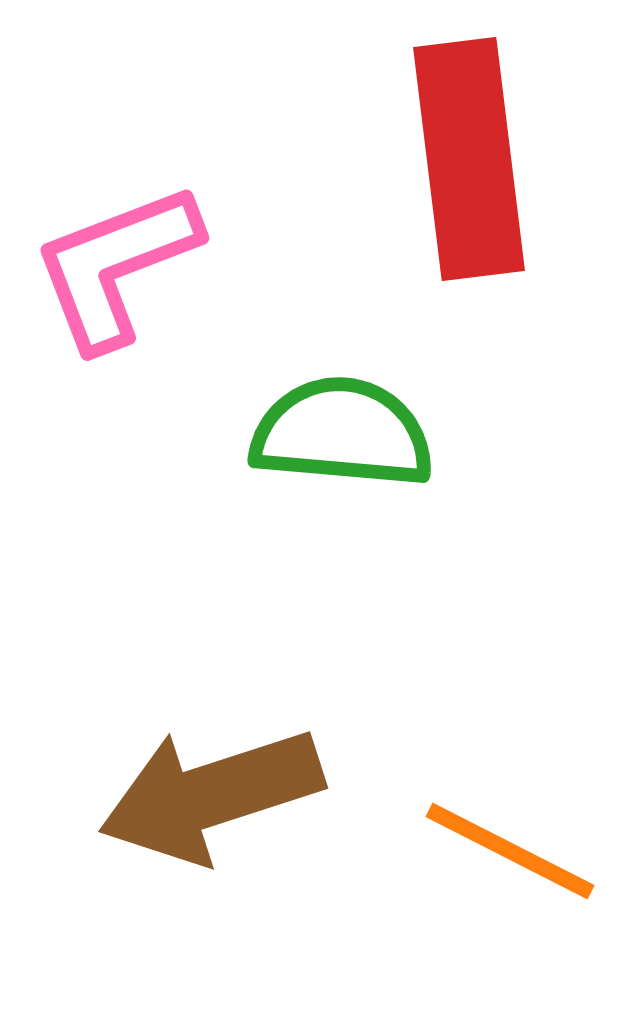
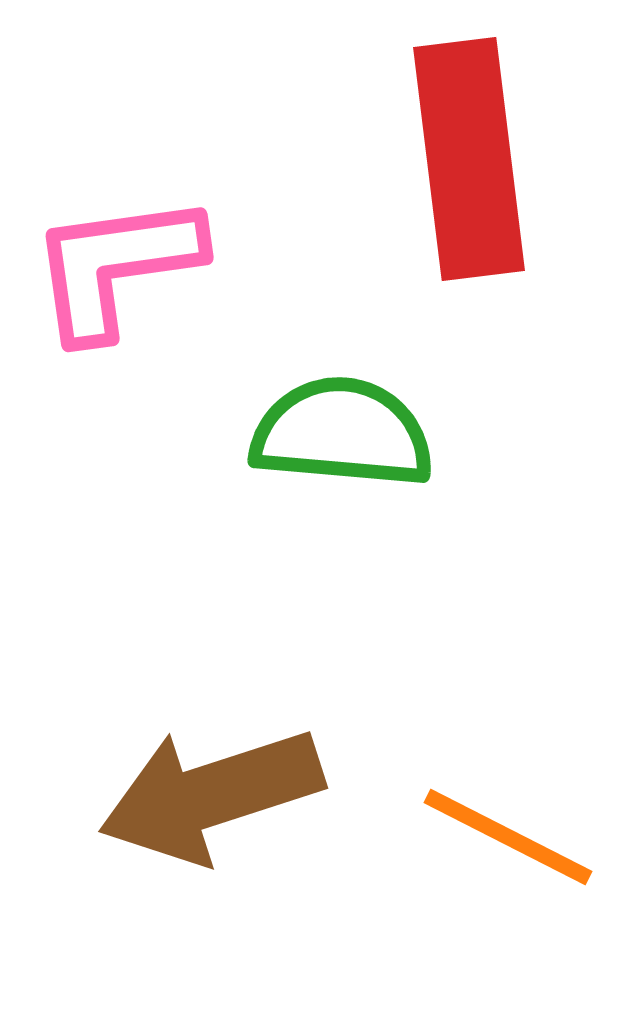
pink L-shape: rotated 13 degrees clockwise
orange line: moved 2 px left, 14 px up
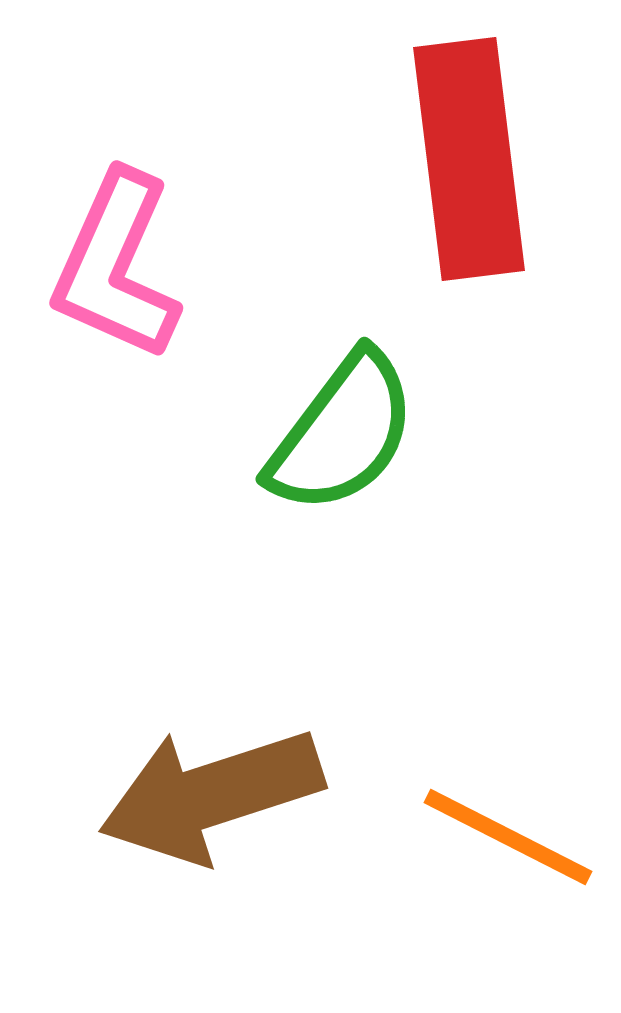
pink L-shape: rotated 58 degrees counterclockwise
green semicircle: rotated 122 degrees clockwise
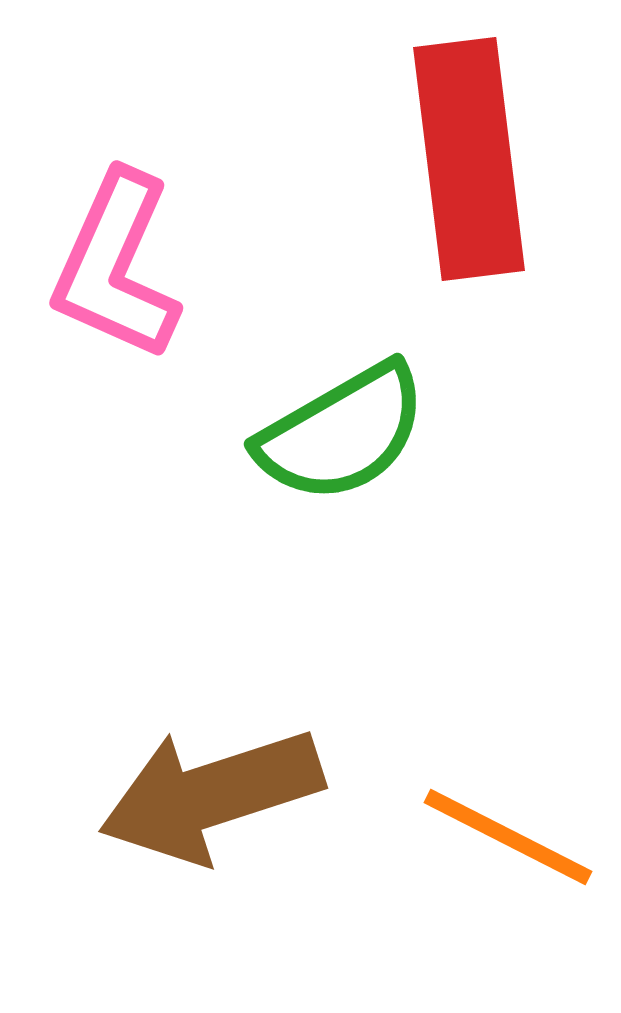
green semicircle: rotated 23 degrees clockwise
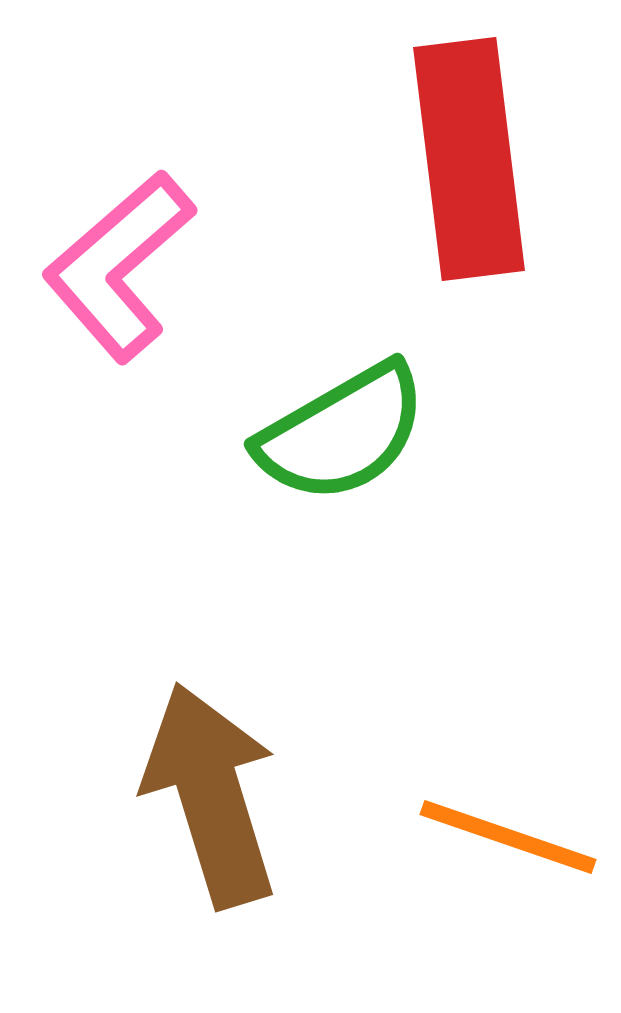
pink L-shape: moved 3 px right; rotated 25 degrees clockwise
brown arrow: rotated 91 degrees clockwise
orange line: rotated 8 degrees counterclockwise
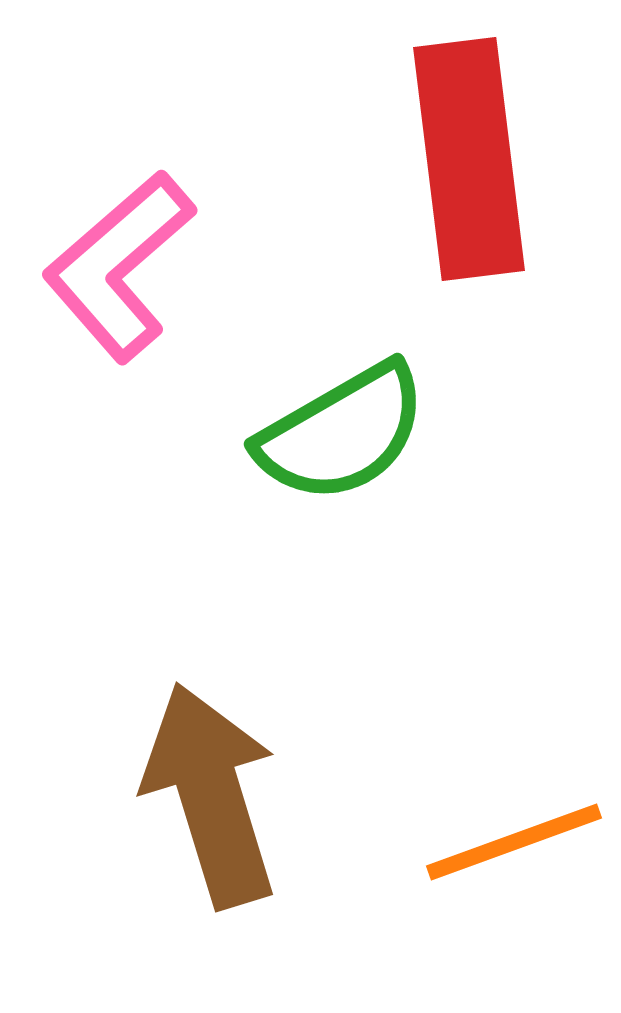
orange line: moved 6 px right, 5 px down; rotated 39 degrees counterclockwise
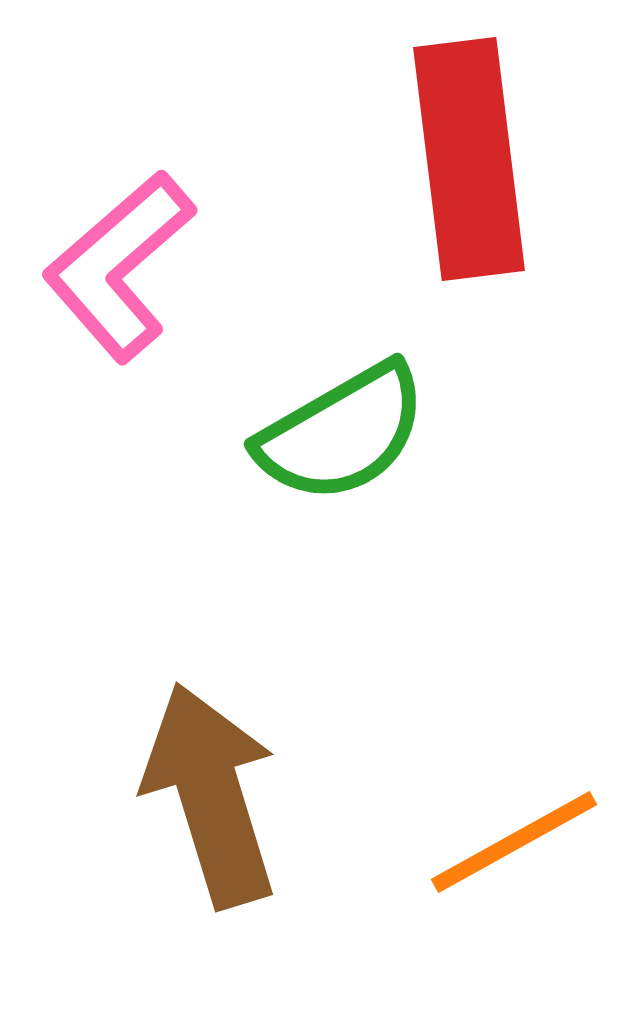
orange line: rotated 9 degrees counterclockwise
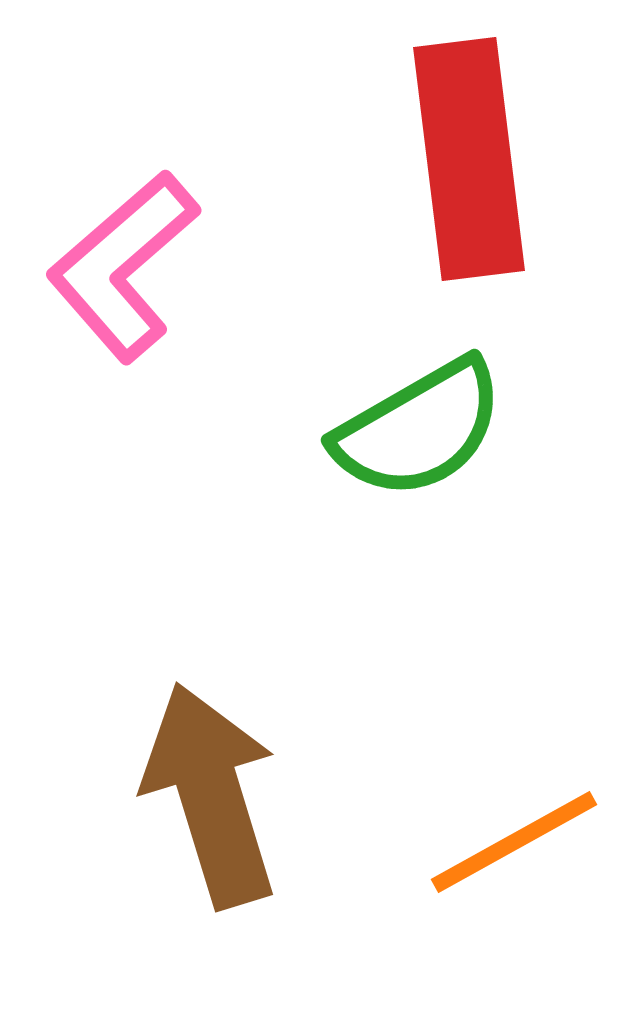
pink L-shape: moved 4 px right
green semicircle: moved 77 px right, 4 px up
